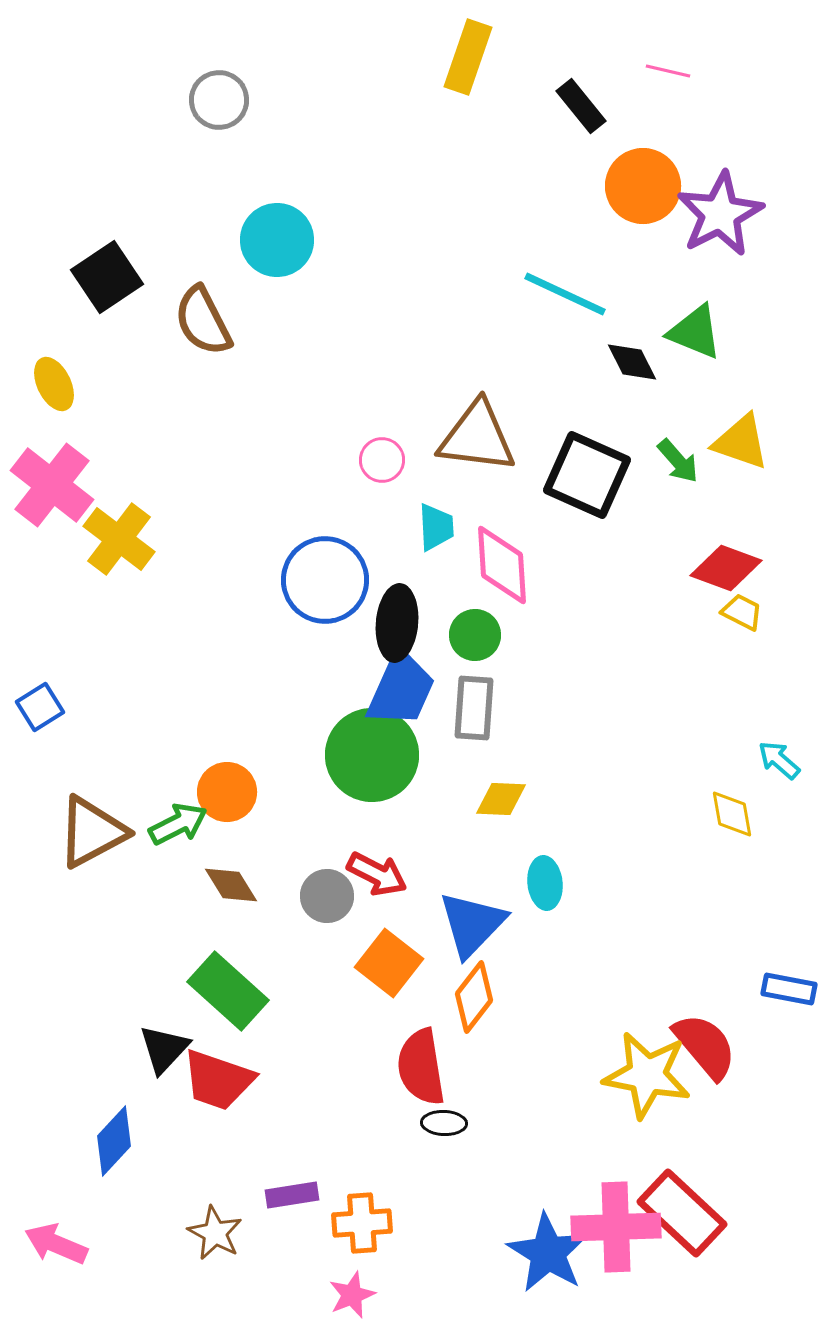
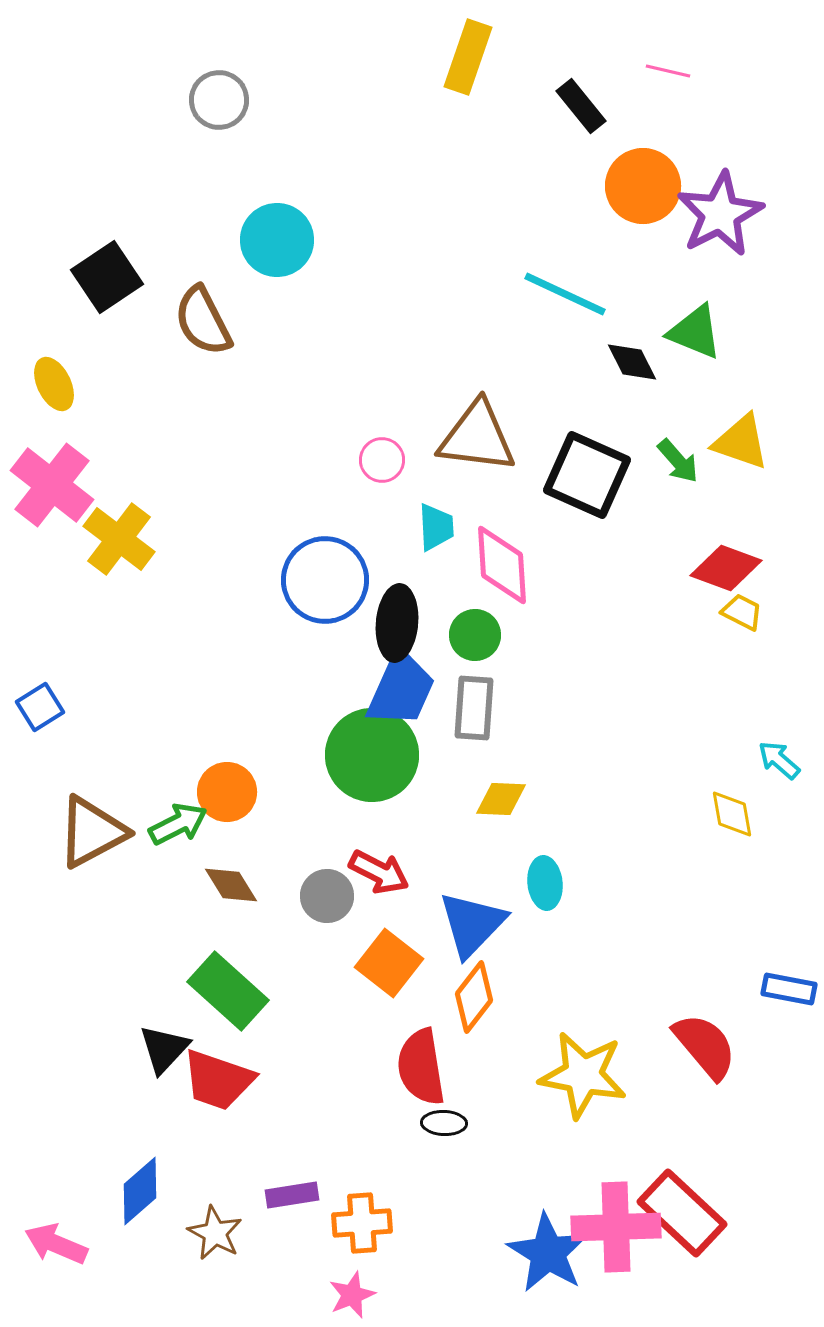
red arrow at (377, 874): moved 2 px right, 2 px up
yellow star at (647, 1075): moved 64 px left
blue diamond at (114, 1141): moved 26 px right, 50 px down; rotated 6 degrees clockwise
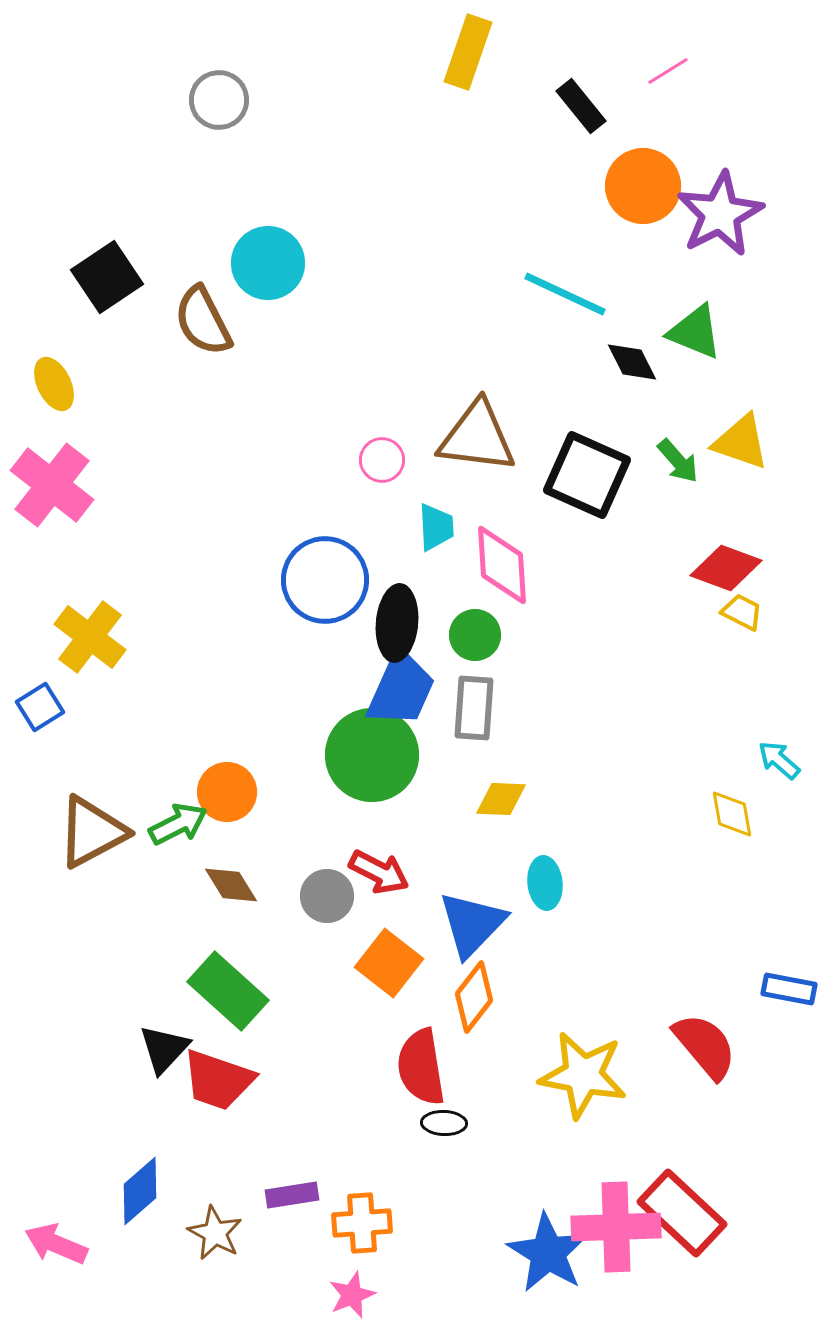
yellow rectangle at (468, 57): moved 5 px up
pink line at (668, 71): rotated 45 degrees counterclockwise
cyan circle at (277, 240): moved 9 px left, 23 px down
yellow cross at (119, 539): moved 29 px left, 98 px down
